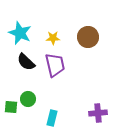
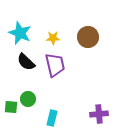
purple cross: moved 1 px right, 1 px down
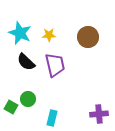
yellow star: moved 4 px left, 3 px up
green square: rotated 24 degrees clockwise
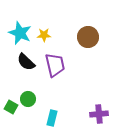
yellow star: moved 5 px left
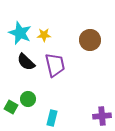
brown circle: moved 2 px right, 3 px down
purple cross: moved 3 px right, 2 px down
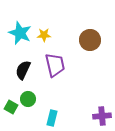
black semicircle: moved 3 px left, 8 px down; rotated 72 degrees clockwise
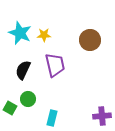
green square: moved 1 px left, 1 px down
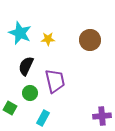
yellow star: moved 4 px right, 4 px down
purple trapezoid: moved 16 px down
black semicircle: moved 3 px right, 4 px up
green circle: moved 2 px right, 6 px up
cyan rectangle: moved 9 px left; rotated 14 degrees clockwise
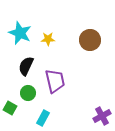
green circle: moved 2 px left
purple cross: rotated 24 degrees counterclockwise
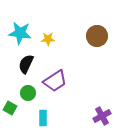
cyan star: rotated 15 degrees counterclockwise
brown circle: moved 7 px right, 4 px up
black semicircle: moved 2 px up
purple trapezoid: rotated 70 degrees clockwise
cyan rectangle: rotated 28 degrees counterclockwise
